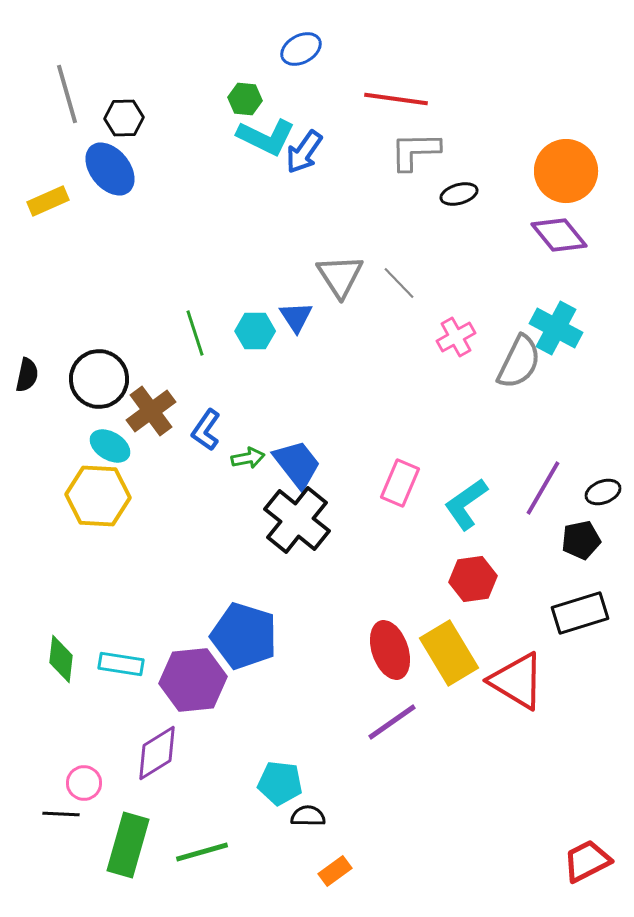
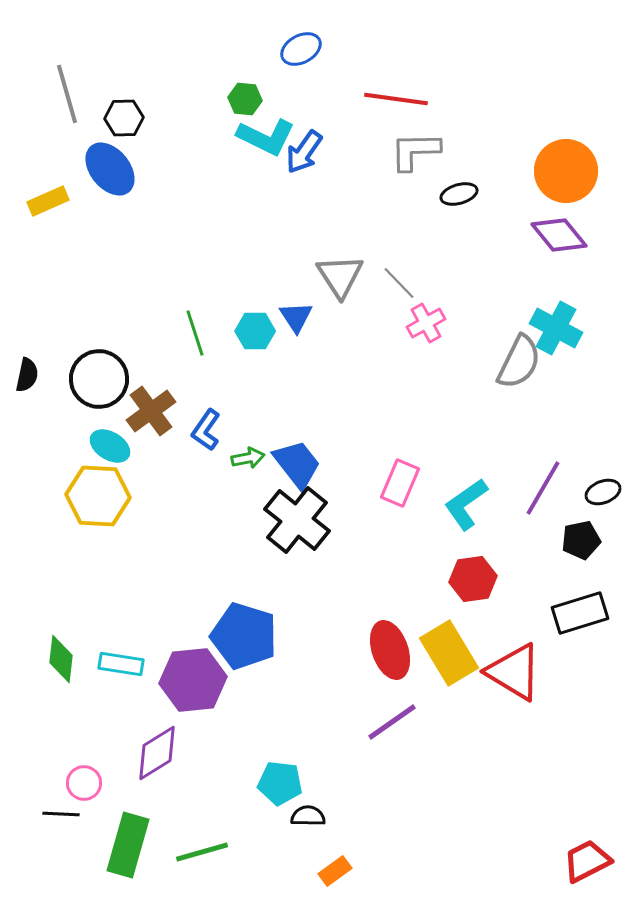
pink cross at (456, 337): moved 30 px left, 14 px up
red triangle at (517, 681): moved 3 px left, 9 px up
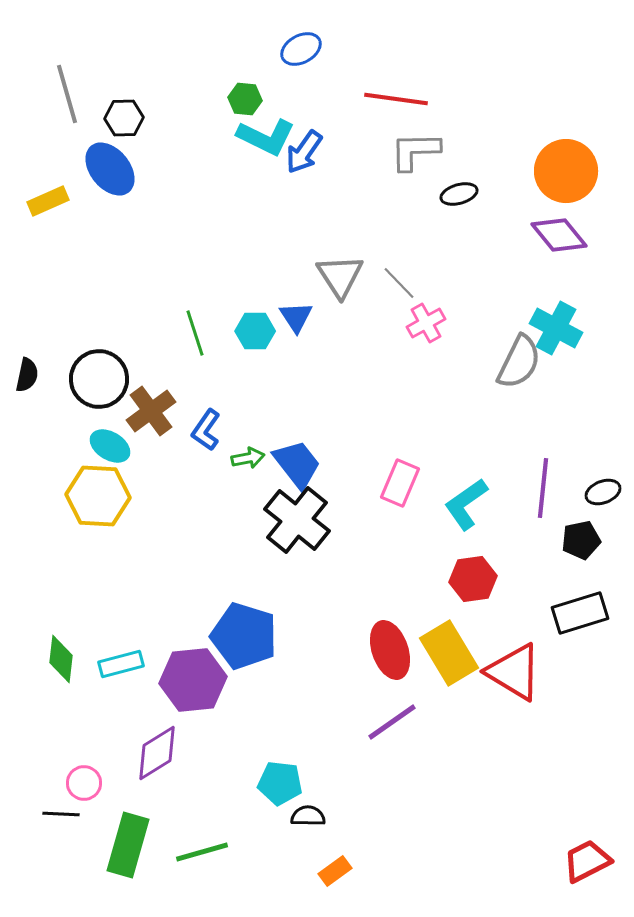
purple line at (543, 488): rotated 24 degrees counterclockwise
cyan rectangle at (121, 664): rotated 24 degrees counterclockwise
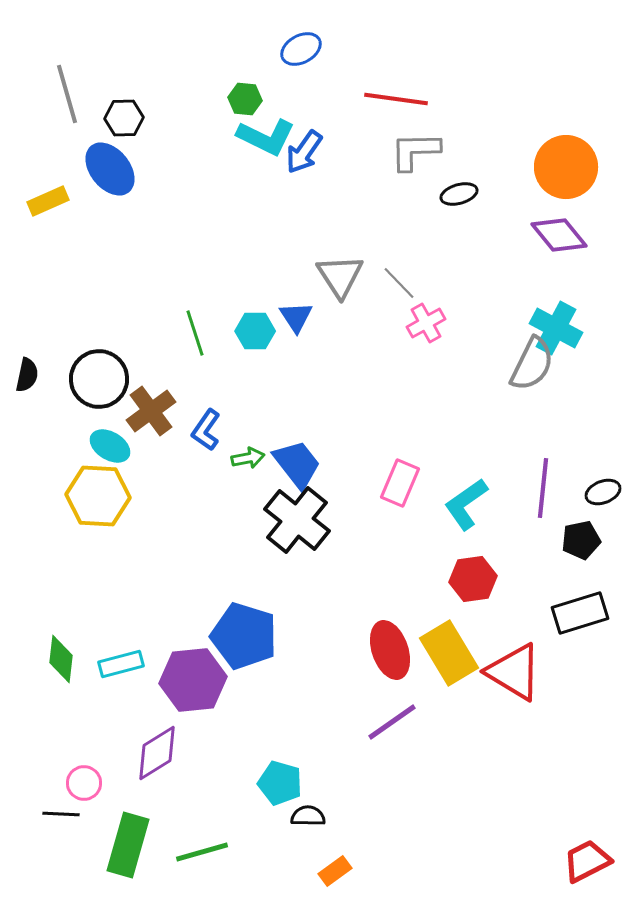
orange circle at (566, 171): moved 4 px up
gray semicircle at (519, 362): moved 13 px right, 2 px down
cyan pentagon at (280, 783): rotated 9 degrees clockwise
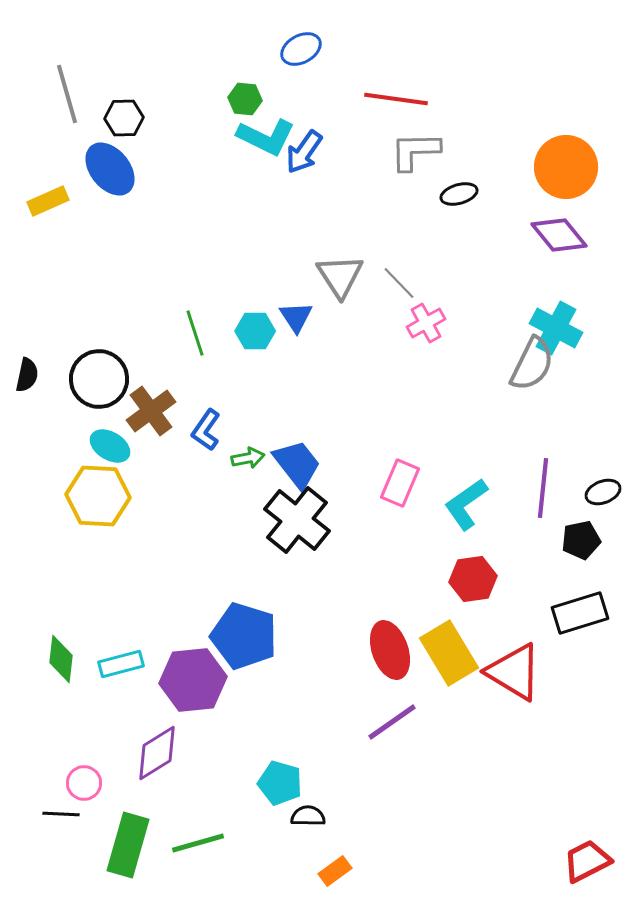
green line at (202, 852): moved 4 px left, 9 px up
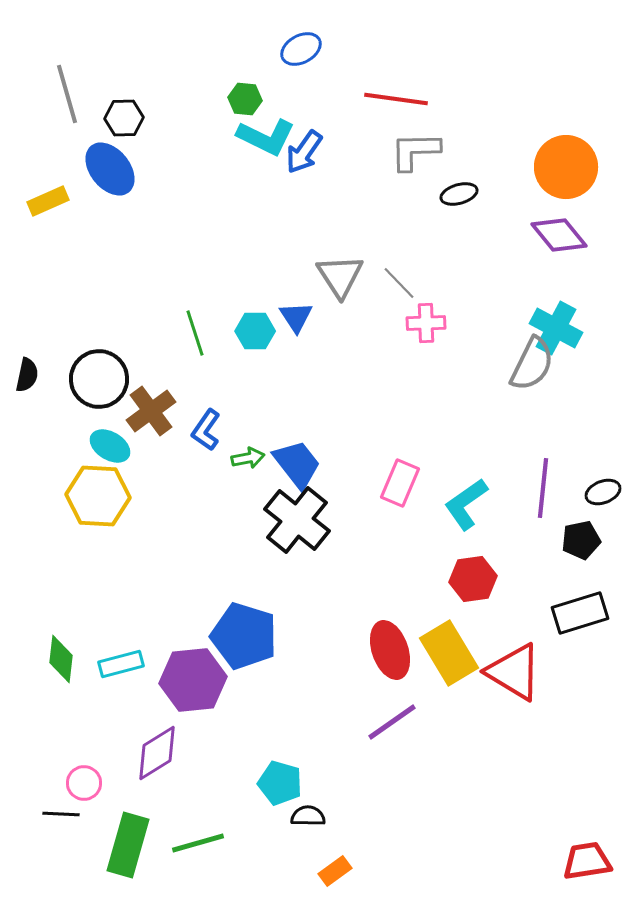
pink cross at (426, 323): rotated 27 degrees clockwise
red trapezoid at (587, 861): rotated 18 degrees clockwise
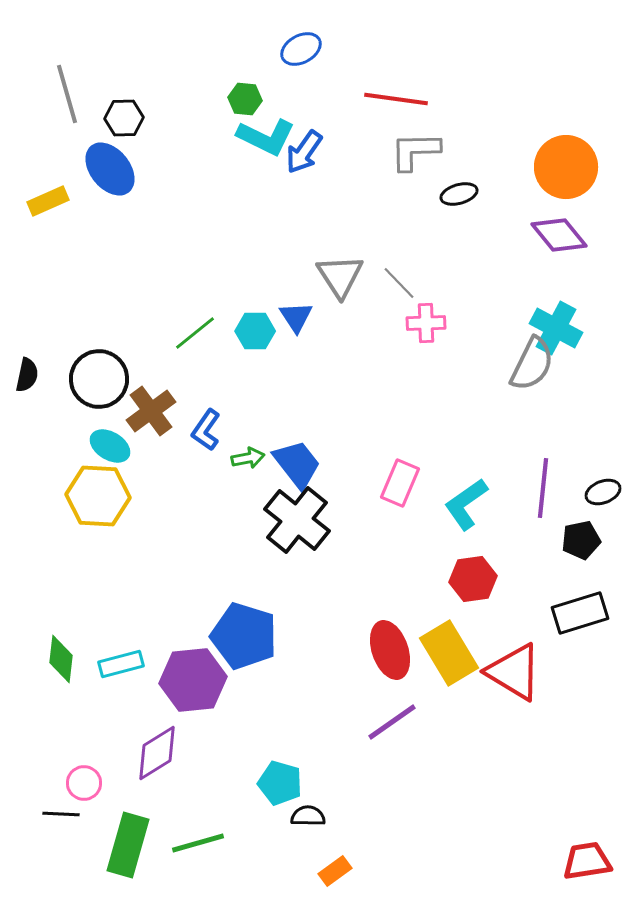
green line at (195, 333): rotated 69 degrees clockwise
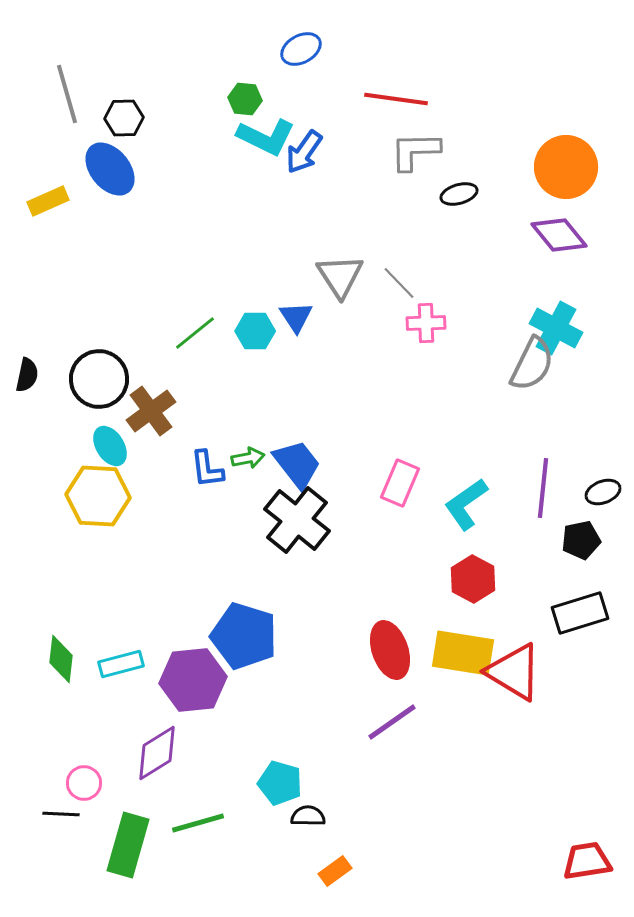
blue L-shape at (206, 430): moved 1 px right, 39 px down; rotated 42 degrees counterclockwise
cyan ellipse at (110, 446): rotated 27 degrees clockwise
red hexagon at (473, 579): rotated 24 degrees counterclockwise
yellow rectangle at (449, 653): moved 14 px right; rotated 50 degrees counterclockwise
green line at (198, 843): moved 20 px up
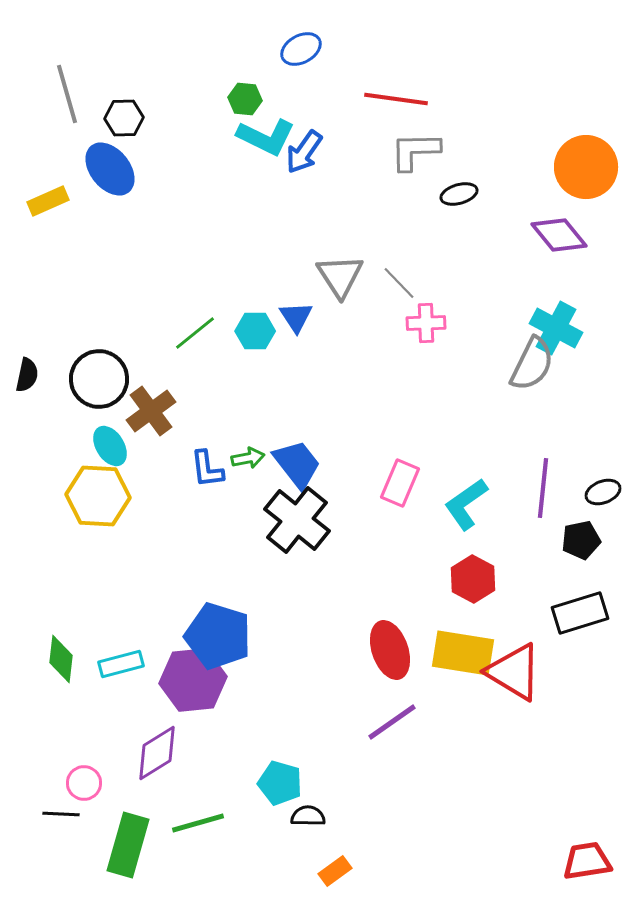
orange circle at (566, 167): moved 20 px right
blue pentagon at (244, 636): moved 26 px left
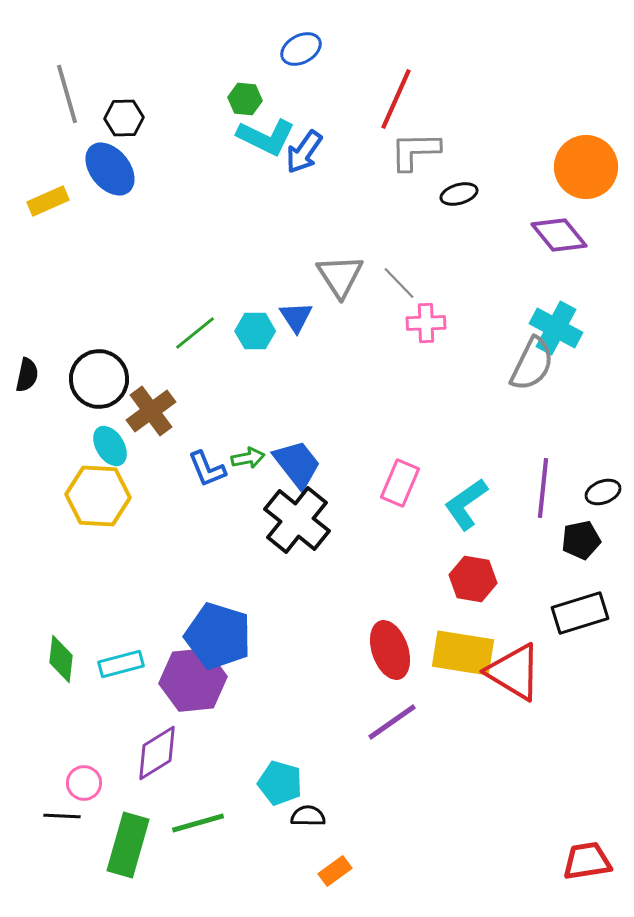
red line at (396, 99): rotated 74 degrees counterclockwise
blue L-shape at (207, 469): rotated 15 degrees counterclockwise
red hexagon at (473, 579): rotated 18 degrees counterclockwise
black line at (61, 814): moved 1 px right, 2 px down
